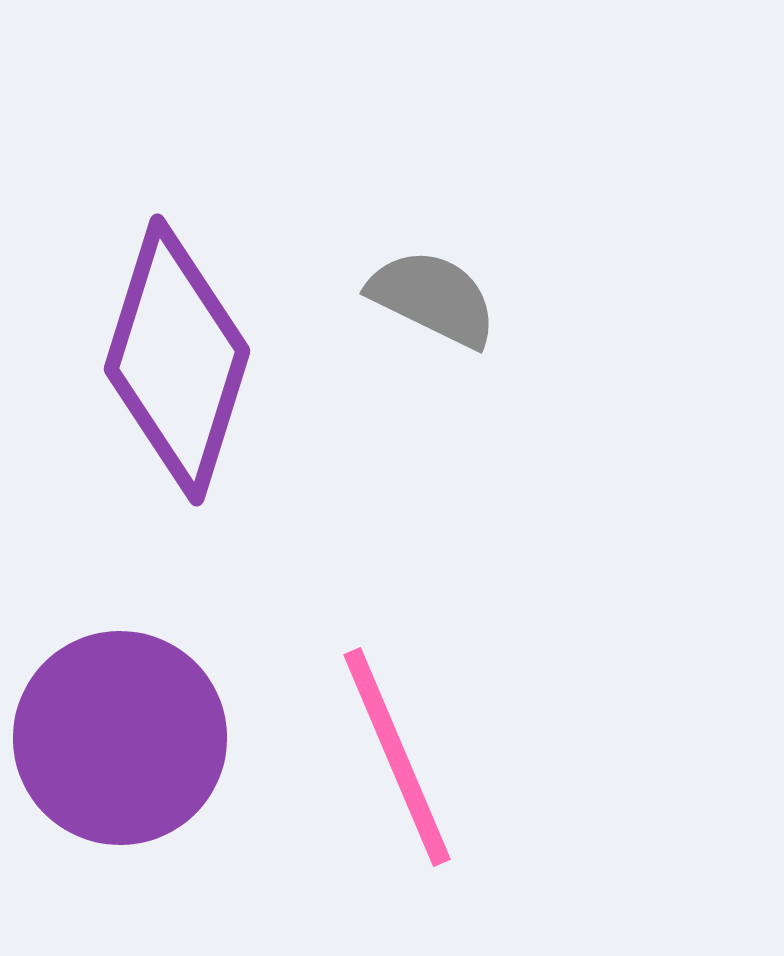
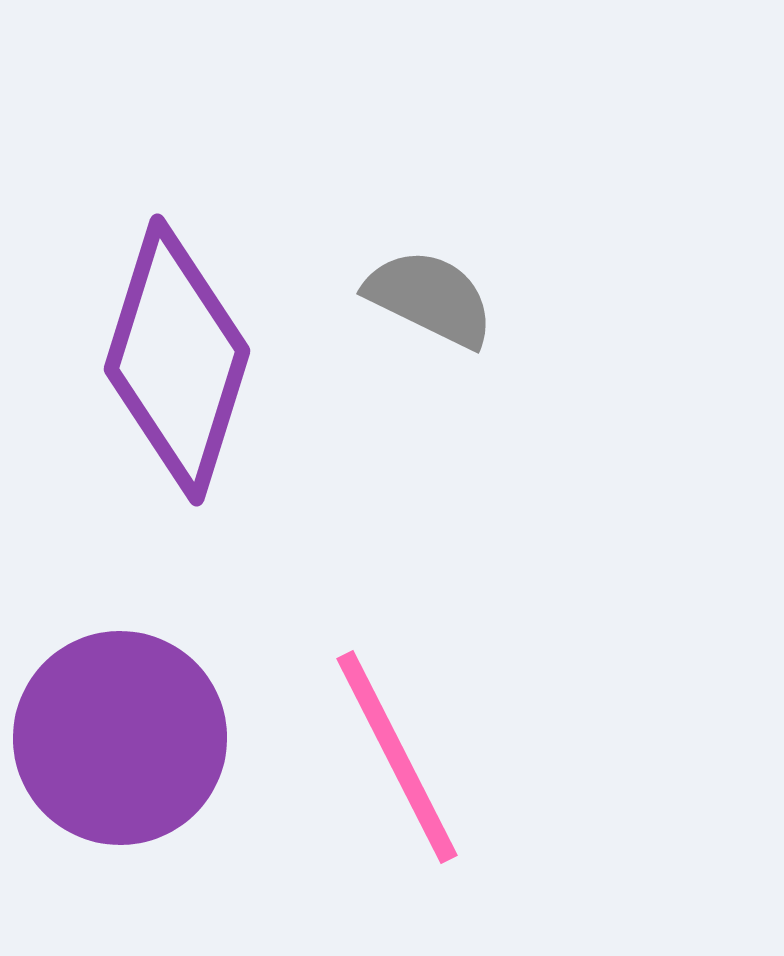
gray semicircle: moved 3 px left
pink line: rotated 4 degrees counterclockwise
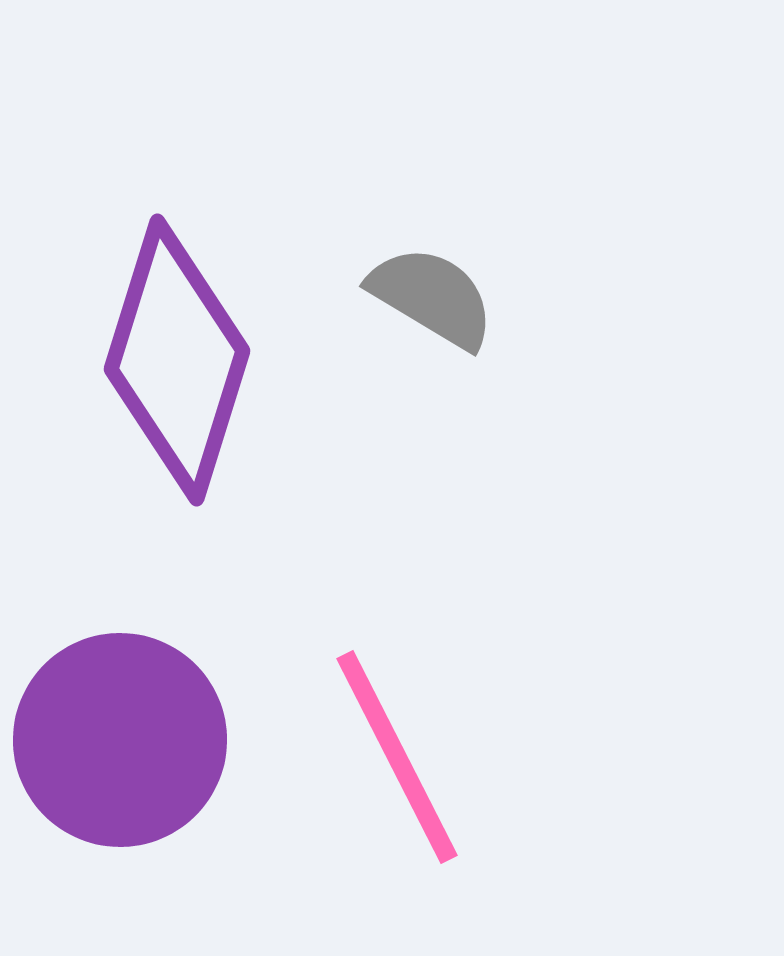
gray semicircle: moved 2 px right, 1 px up; rotated 5 degrees clockwise
purple circle: moved 2 px down
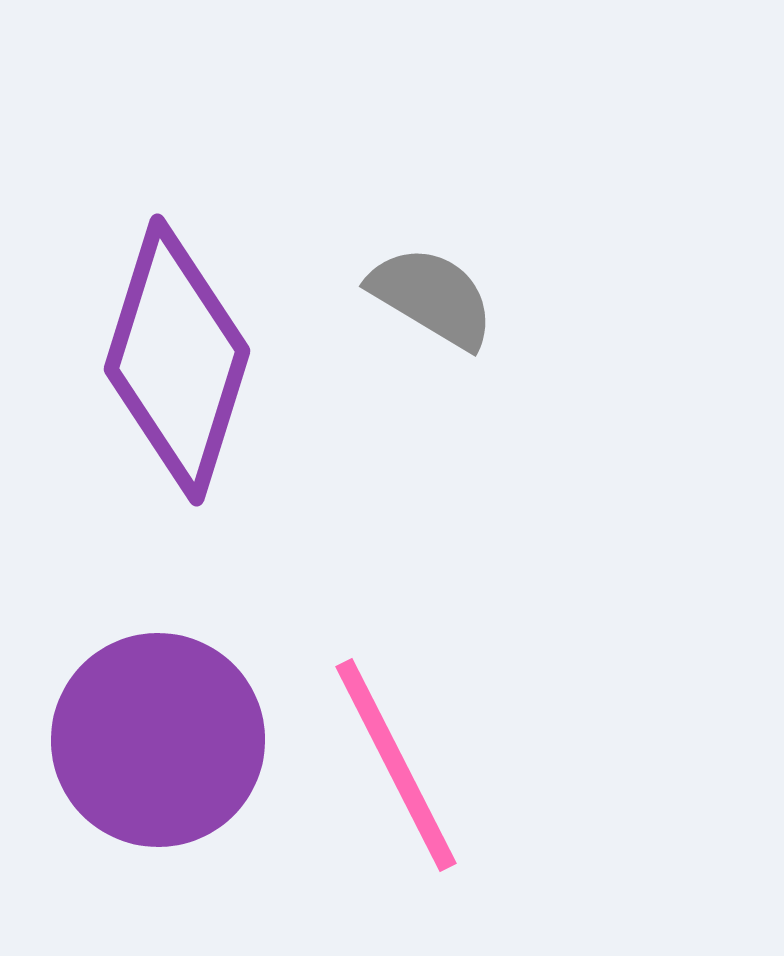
purple circle: moved 38 px right
pink line: moved 1 px left, 8 px down
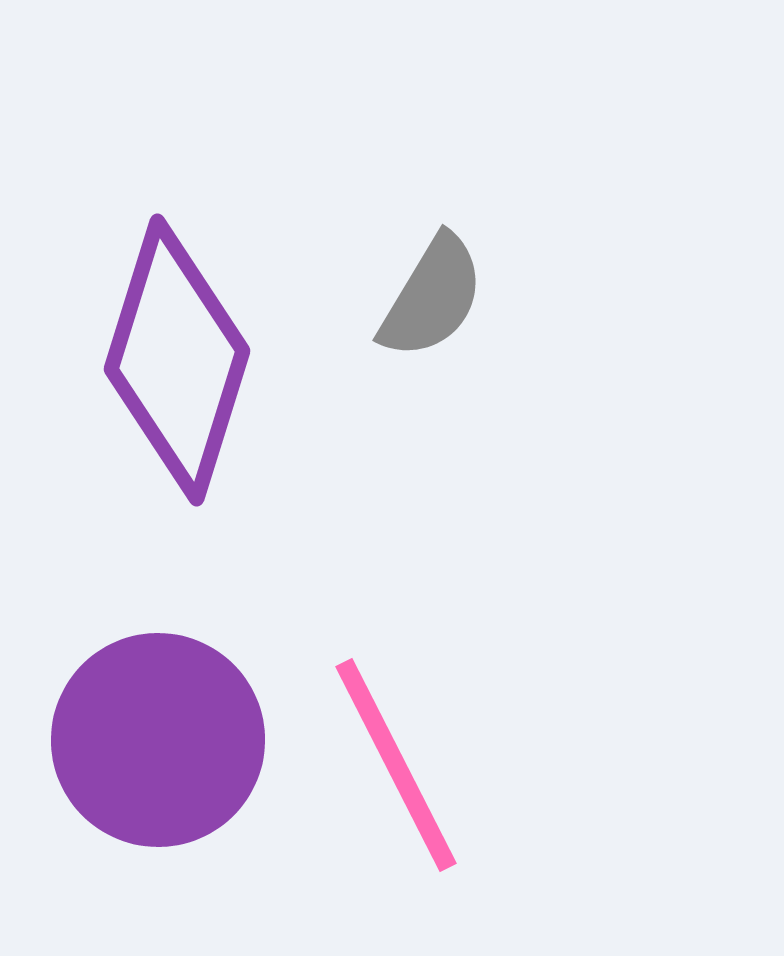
gray semicircle: rotated 90 degrees clockwise
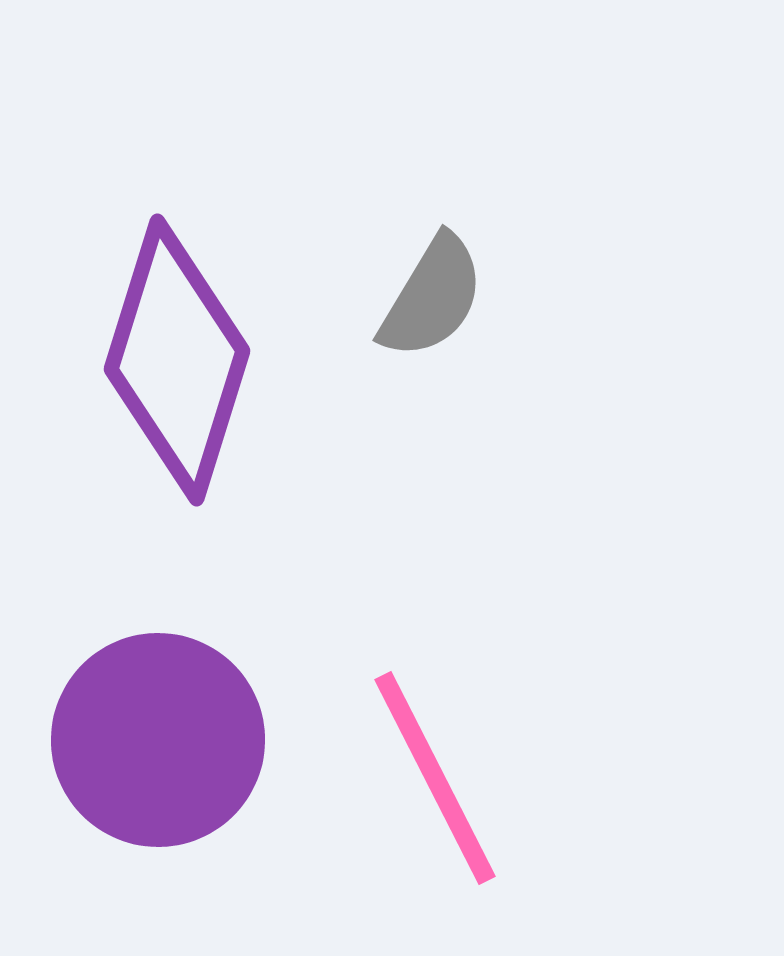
pink line: moved 39 px right, 13 px down
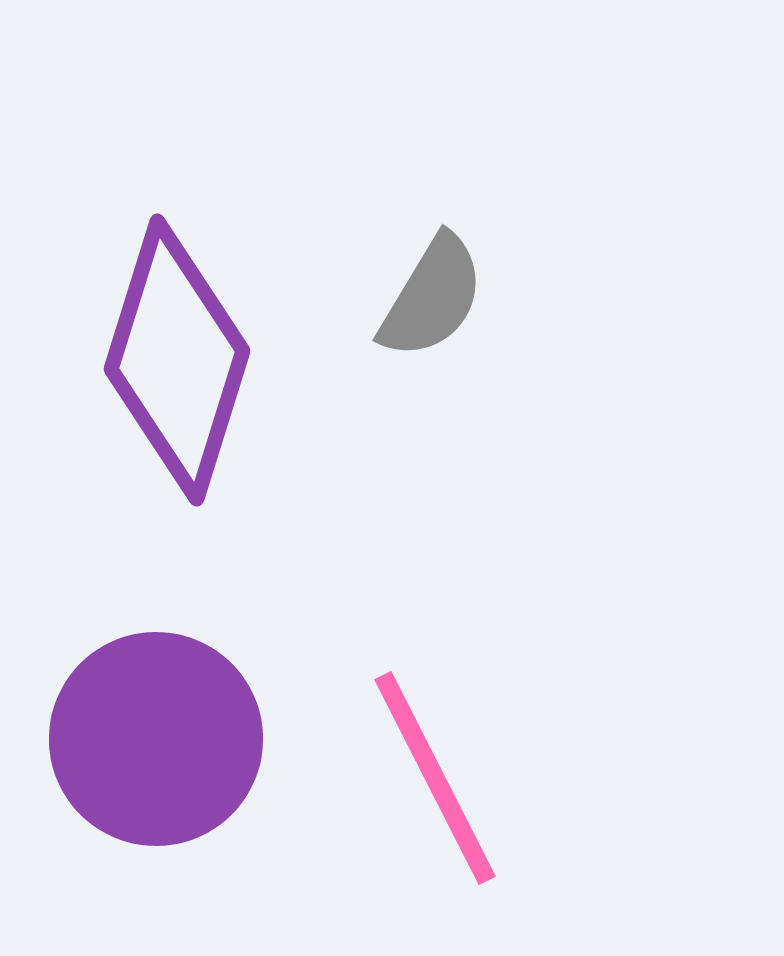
purple circle: moved 2 px left, 1 px up
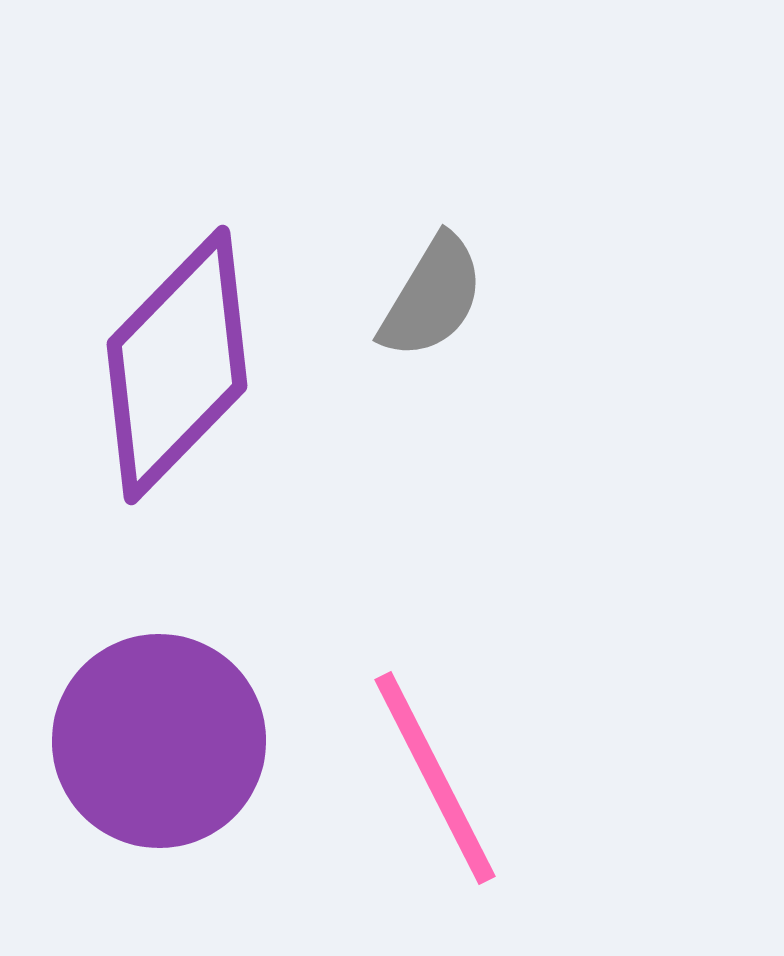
purple diamond: moved 5 px down; rotated 27 degrees clockwise
purple circle: moved 3 px right, 2 px down
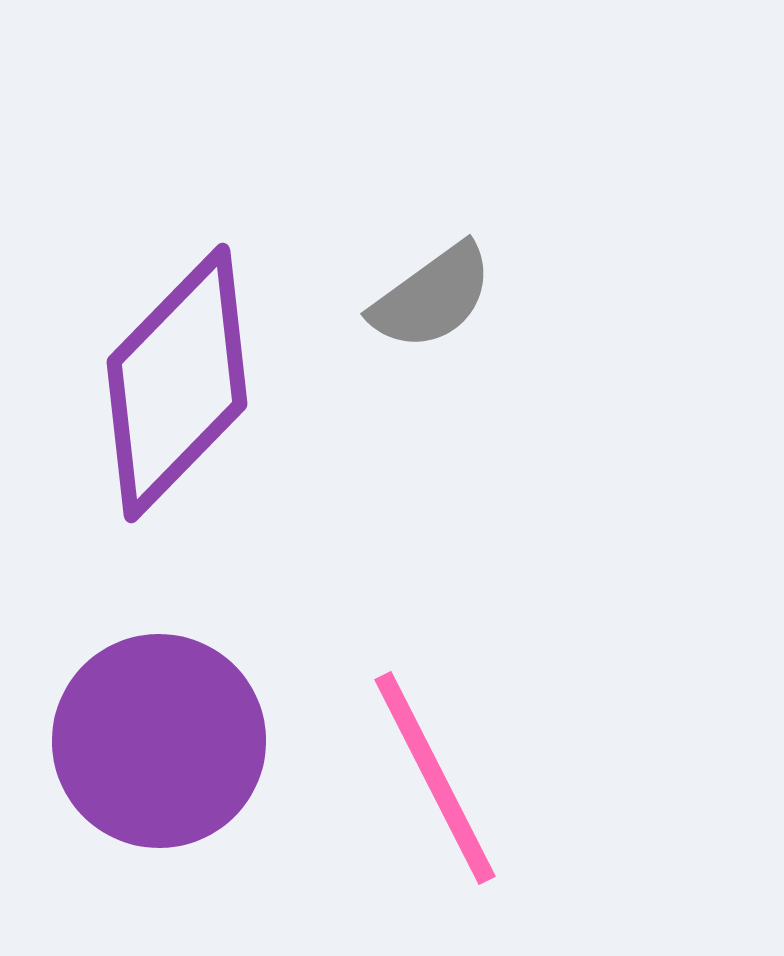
gray semicircle: rotated 23 degrees clockwise
purple diamond: moved 18 px down
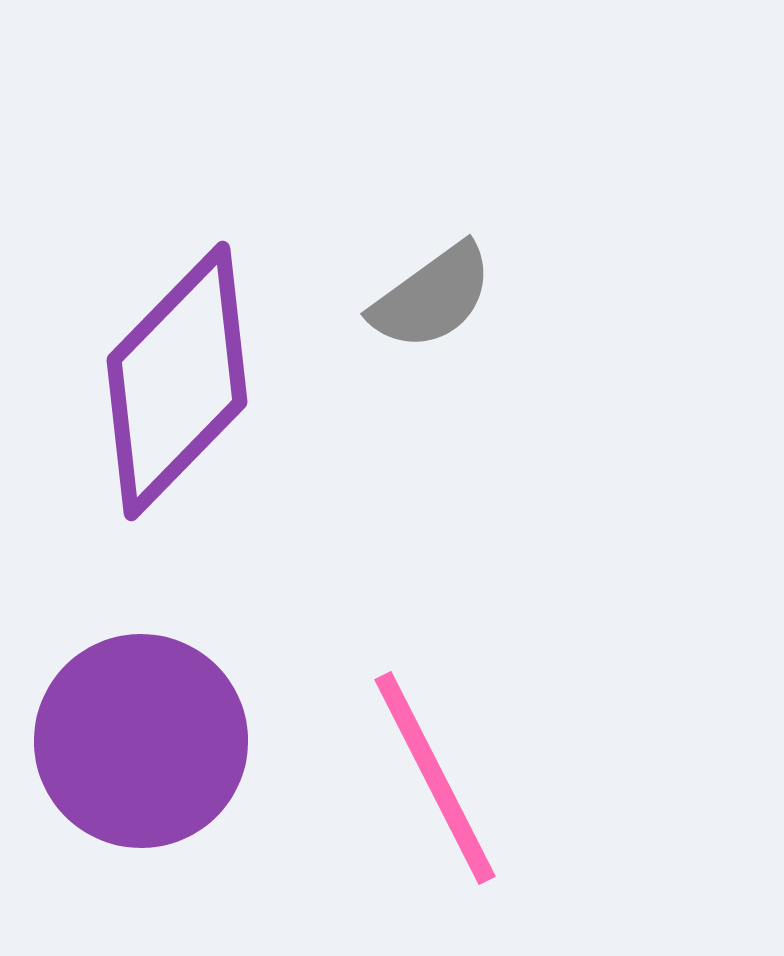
purple diamond: moved 2 px up
purple circle: moved 18 px left
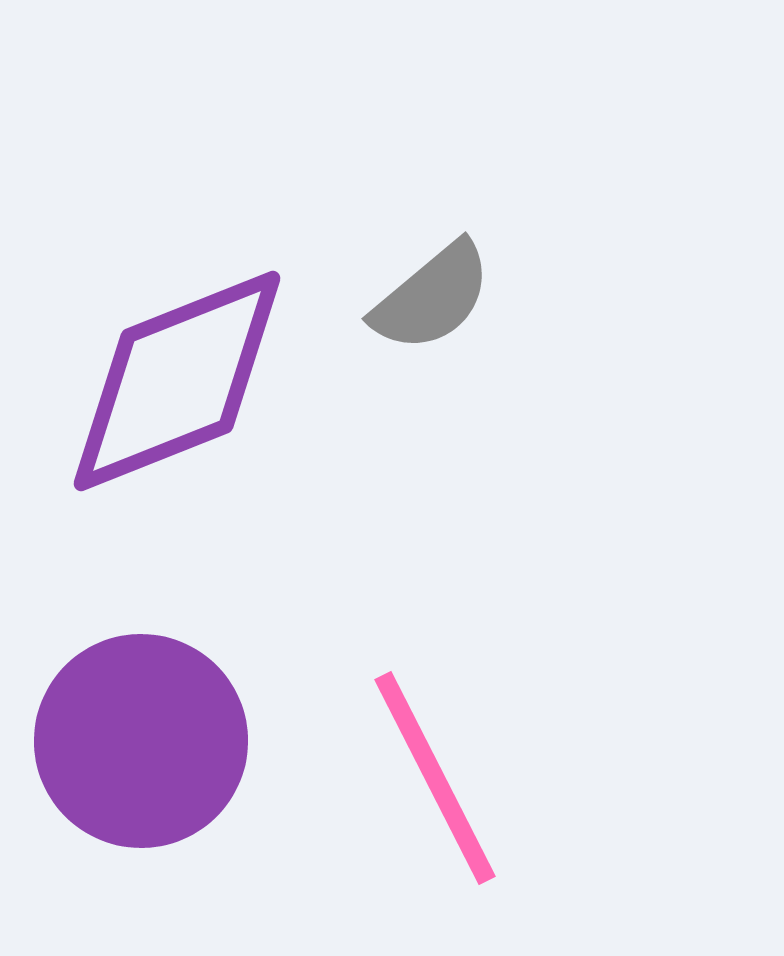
gray semicircle: rotated 4 degrees counterclockwise
purple diamond: rotated 24 degrees clockwise
